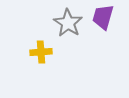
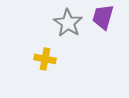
yellow cross: moved 4 px right, 7 px down; rotated 15 degrees clockwise
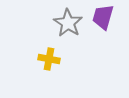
yellow cross: moved 4 px right
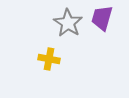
purple trapezoid: moved 1 px left, 1 px down
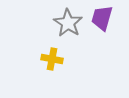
yellow cross: moved 3 px right
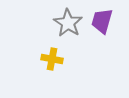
purple trapezoid: moved 3 px down
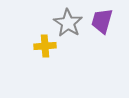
yellow cross: moved 7 px left, 13 px up; rotated 15 degrees counterclockwise
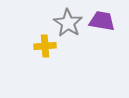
purple trapezoid: rotated 84 degrees clockwise
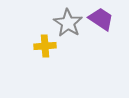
purple trapezoid: moved 1 px left, 2 px up; rotated 24 degrees clockwise
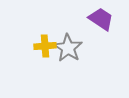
gray star: moved 25 px down
